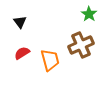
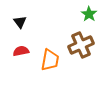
red semicircle: moved 1 px left, 2 px up; rotated 21 degrees clockwise
orange trapezoid: rotated 25 degrees clockwise
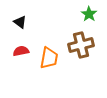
black triangle: rotated 16 degrees counterclockwise
brown cross: rotated 10 degrees clockwise
orange trapezoid: moved 1 px left, 2 px up
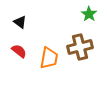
brown cross: moved 1 px left, 2 px down
red semicircle: moved 2 px left; rotated 49 degrees clockwise
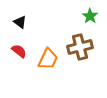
green star: moved 1 px right, 2 px down
orange trapezoid: moved 1 px left, 1 px down; rotated 15 degrees clockwise
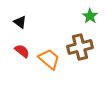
red semicircle: moved 3 px right
orange trapezoid: moved 1 px right; rotated 75 degrees counterclockwise
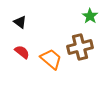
red semicircle: moved 1 px down
orange trapezoid: moved 2 px right
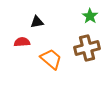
black triangle: moved 17 px right; rotated 48 degrees counterclockwise
brown cross: moved 7 px right, 1 px down
red semicircle: moved 10 px up; rotated 42 degrees counterclockwise
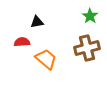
orange trapezoid: moved 5 px left
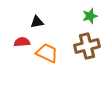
green star: rotated 21 degrees clockwise
brown cross: moved 2 px up
orange trapezoid: moved 1 px right, 6 px up; rotated 15 degrees counterclockwise
